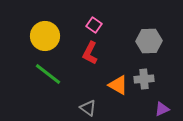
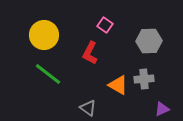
pink square: moved 11 px right
yellow circle: moved 1 px left, 1 px up
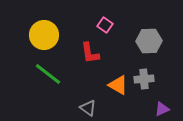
red L-shape: rotated 35 degrees counterclockwise
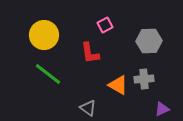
pink square: rotated 28 degrees clockwise
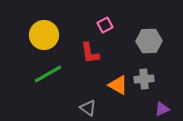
green line: rotated 68 degrees counterclockwise
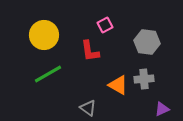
gray hexagon: moved 2 px left, 1 px down; rotated 10 degrees clockwise
red L-shape: moved 2 px up
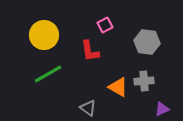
gray cross: moved 2 px down
orange triangle: moved 2 px down
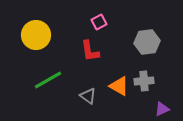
pink square: moved 6 px left, 3 px up
yellow circle: moved 8 px left
gray hexagon: rotated 15 degrees counterclockwise
green line: moved 6 px down
orange triangle: moved 1 px right, 1 px up
gray triangle: moved 12 px up
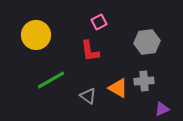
green line: moved 3 px right
orange triangle: moved 1 px left, 2 px down
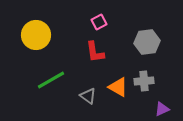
red L-shape: moved 5 px right, 1 px down
orange triangle: moved 1 px up
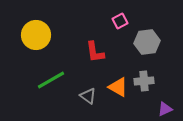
pink square: moved 21 px right, 1 px up
purple triangle: moved 3 px right
